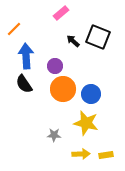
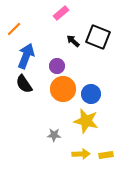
blue arrow: rotated 25 degrees clockwise
purple circle: moved 2 px right
yellow star: moved 2 px up
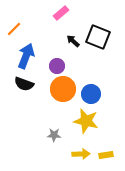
black semicircle: rotated 36 degrees counterclockwise
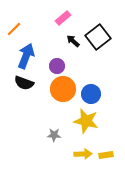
pink rectangle: moved 2 px right, 5 px down
black square: rotated 30 degrees clockwise
black semicircle: moved 1 px up
yellow arrow: moved 2 px right
